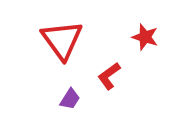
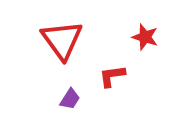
red L-shape: moved 3 px right; rotated 28 degrees clockwise
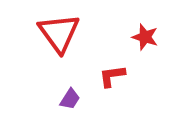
red triangle: moved 3 px left, 7 px up
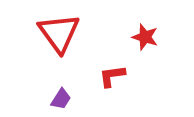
purple trapezoid: moved 9 px left
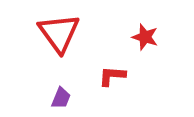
red L-shape: rotated 12 degrees clockwise
purple trapezoid: moved 1 px up; rotated 10 degrees counterclockwise
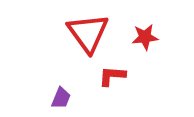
red triangle: moved 29 px right
red star: rotated 24 degrees counterclockwise
